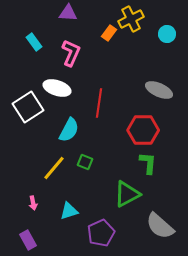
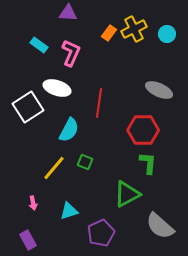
yellow cross: moved 3 px right, 10 px down
cyan rectangle: moved 5 px right, 3 px down; rotated 18 degrees counterclockwise
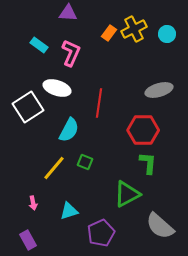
gray ellipse: rotated 40 degrees counterclockwise
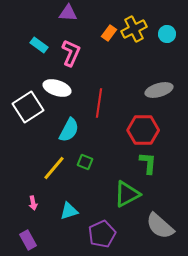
purple pentagon: moved 1 px right, 1 px down
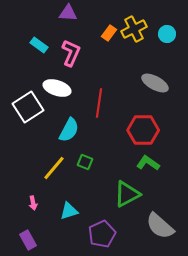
gray ellipse: moved 4 px left, 7 px up; rotated 44 degrees clockwise
green L-shape: rotated 60 degrees counterclockwise
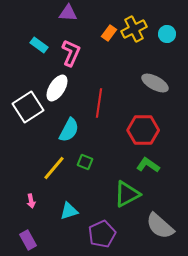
white ellipse: rotated 76 degrees counterclockwise
green L-shape: moved 2 px down
pink arrow: moved 2 px left, 2 px up
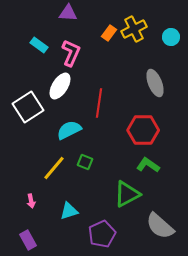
cyan circle: moved 4 px right, 3 px down
gray ellipse: rotated 40 degrees clockwise
white ellipse: moved 3 px right, 2 px up
cyan semicircle: rotated 145 degrees counterclockwise
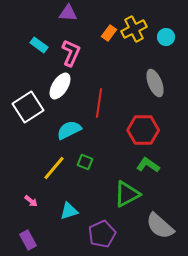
cyan circle: moved 5 px left
pink arrow: rotated 40 degrees counterclockwise
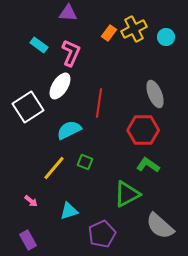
gray ellipse: moved 11 px down
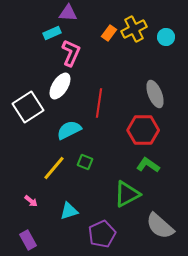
cyan rectangle: moved 13 px right, 12 px up; rotated 60 degrees counterclockwise
